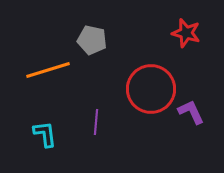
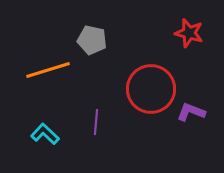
red star: moved 3 px right
purple L-shape: rotated 44 degrees counterclockwise
cyan L-shape: rotated 40 degrees counterclockwise
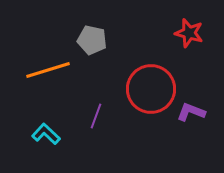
purple line: moved 6 px up; rotated 15 degrees clockwise
cyan L-shape: moved 1 px right
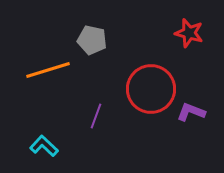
cyan L-shape: moved 2 px left, 12 px down
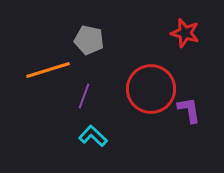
red star: moved 4 px left
gray pentagon: moved 3 px left
purple L-shape: moved 2 px left, 2 px up; rotated 60 degrees clockwise
purple line: moved 12 px left, 20 px up
cyan L-shape: moved 49 px right, 10 px up
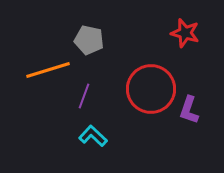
purple L-shape: rotated 152 degrees counterclockwise
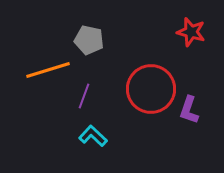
red star: moved 6 px right, 1 px up
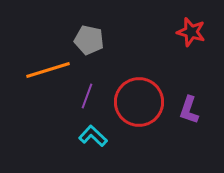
red circle: moved 12 px left, 13 px down
purple line: moved 3 px right
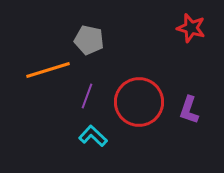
red star: moved 4 px up
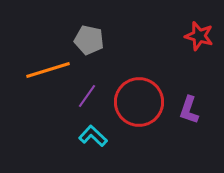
red star: moved 8 px right, 8 px down
purple line: rotated 15 degrees clockwise
